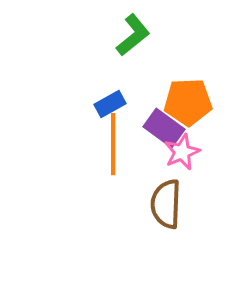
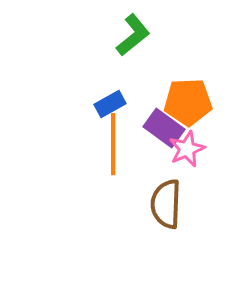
pink star: moved 5 px right, 3 px up
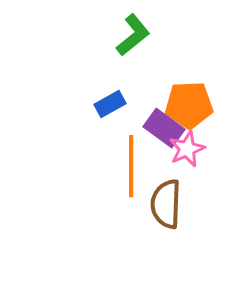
orange pentagon: moved 1 px right, 3 px down
orange line: moved 18 px right, 22 px down
